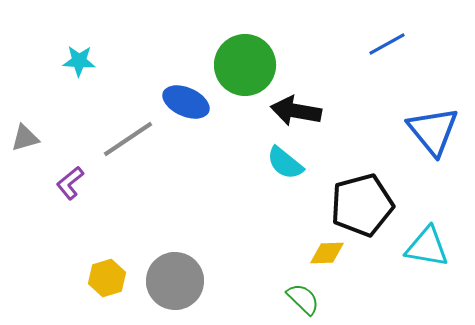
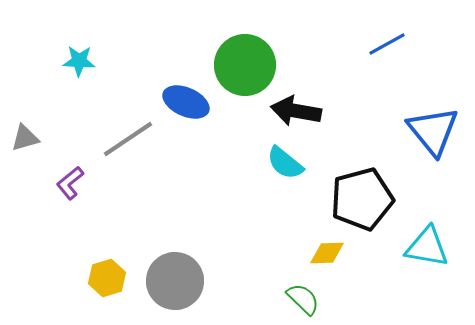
black pentagon: moved 6 px up
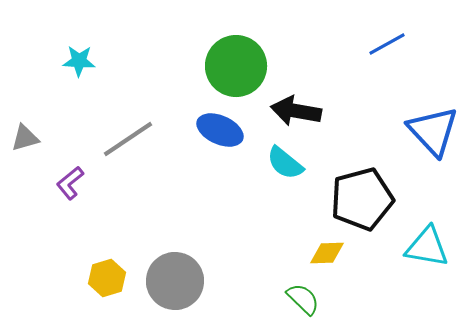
green circle: moved 9 px left, 1 px down
blue ellipse: moved 34 px right, 28 px down
blue triangle: rotated 4 degrees counterclockwise
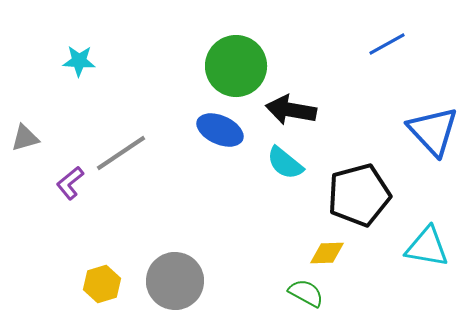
black arrow: moved 5 px left, 1 px up
gray line: moved 7 px left, 14 px down
black pentagon: moved 3 px left, 4 px up
yellow hexagon: moved 5 px left, 6 px down
green semicircle: moved 3 px right, 6 px up; rotated 15 degrees counterclockwise
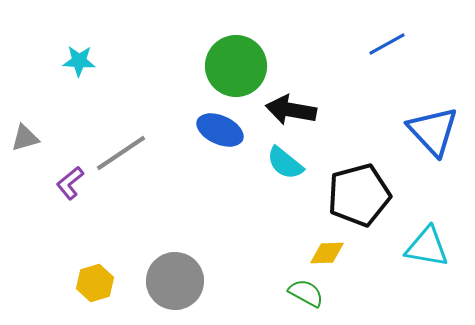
yellow hexagon: moved 7 px left, 1 px up
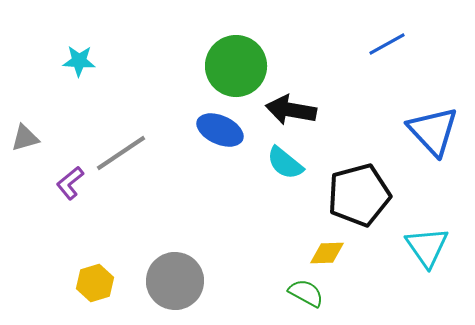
cyan triangle: rotated 45 degrees clockwise
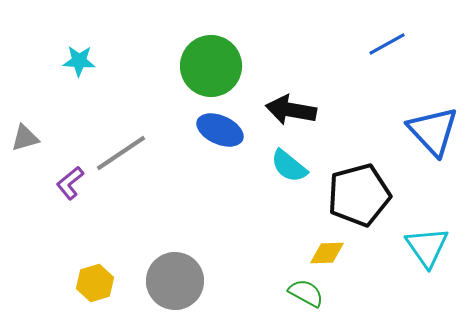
green circle: moved 25 px left
cyan semicircle: moved 4 px right, 3 px down
